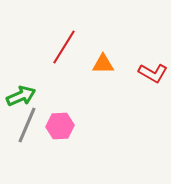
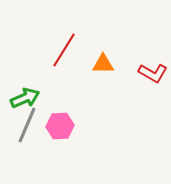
red line: moved 3 px down
green arrow: moved 4 px right, 2 px down
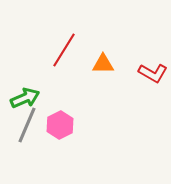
pink hexagon: moved 1 px up; rotated 24 degrees counterclockwise
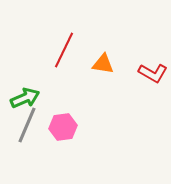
red line: rotated 6 degrees counterclockwise
orange triangle: rotated 10 degrees clockwise
pink hexagon: moved 3 px right, 2 px down; rotated 20 degrees clockwise
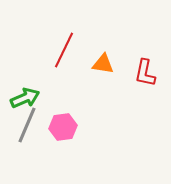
red L-shape: moved 8 px left; rotated 72 degrees clockwise
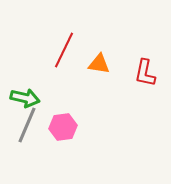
orange triangle: moved 4 px left
green arrow: rotated 36 degrees clockwise
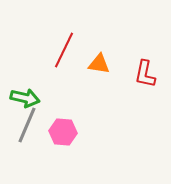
red L-shape: moved 1 px down
pink hexagon: moved 5 px down; rotated 12 degrees clockwise
